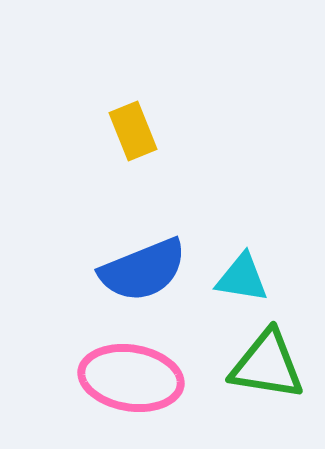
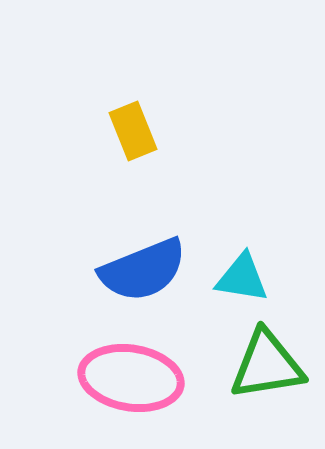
green triangle: rotated 18 degrees counterclockwise
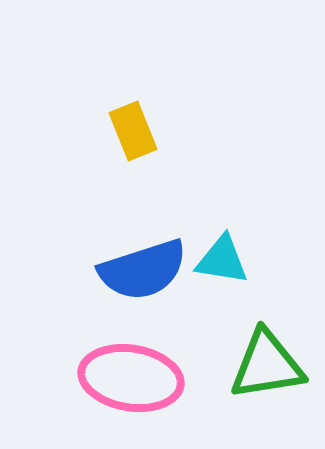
blue semicircle: rotated 4 degrees clockwise
cyan triangle: moved 20 px left, 18 px up
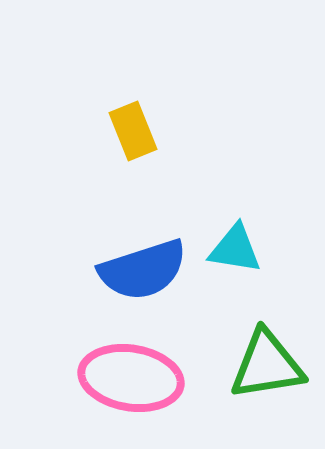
cyan triangle: moved 13 px right, 11 px up
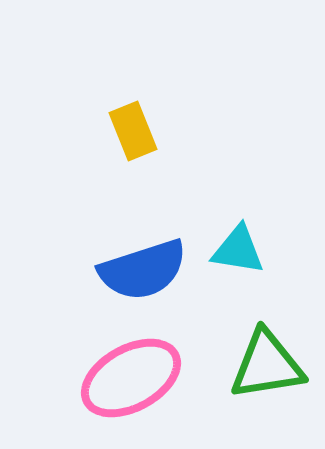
cyan triangle: moved 3 px right, 1 px down
pink ellipse: rotated 38 degrees counterclockwise
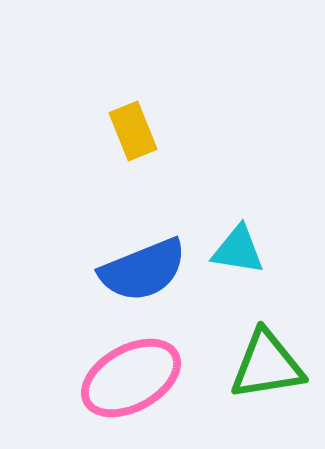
blue semicircle: rotated 4 degrees counterclockwise
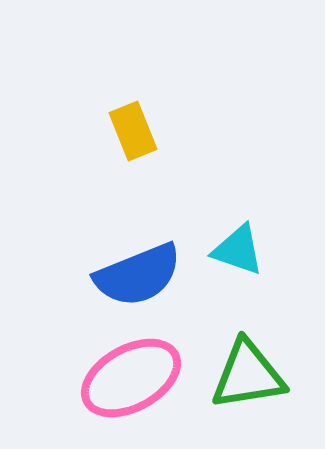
cyan triangle: rotated 10 degrees clockwise
blue semicircle: moved 5 px left, 5 px down
green triangle: moved 19 px left, 10 px down
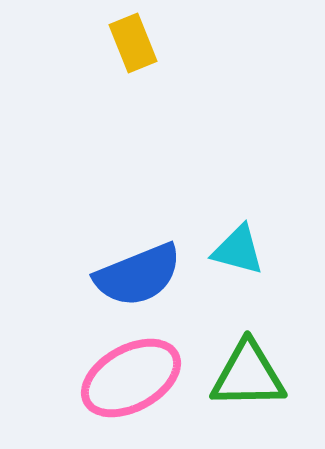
yellow rectangle: moved 88 px up
cyan triangle: rotated 4 degrees counterclockwise
green triangle: rotated 8 degrees clockwise
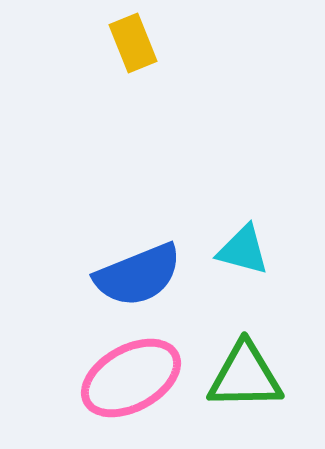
cyan triangle: moved 5 px right
green triangle: moved 3 px left, 1 px down
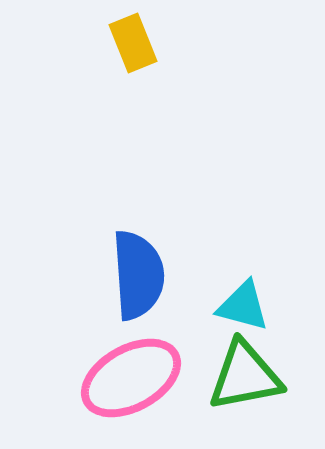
cyan triangle: moved 56 px down
blue semicircle: rotated 72 degrees counterclockwise
green triangle: rotated 10 degrees counterclockwise
